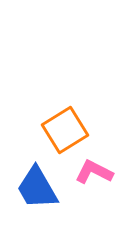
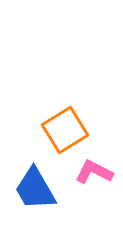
blue trapezoid: moved 2 px left, 1 px down
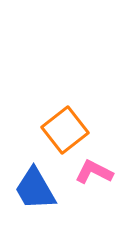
orange square: rotated 6 degrees counterclockwise
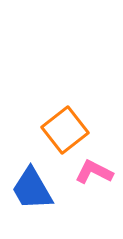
blue trapezoid: moved 3 px left
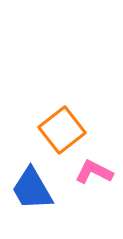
orange square: moved 3 px left
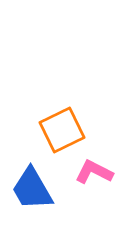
orange square: rotated 12 degrees clockwise
